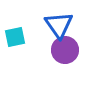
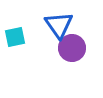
purple circle: moved 7 px right, 2 px up
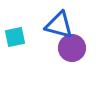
blue triangle: rotated 40 degrees counterclockwise
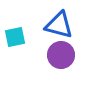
purple circle: moved 11 px left, 7 px down
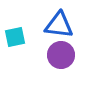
blue triangle: rotated 8 degrees counterclockwise
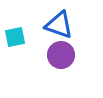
blue triangle: rotated 12 degrees clockwise
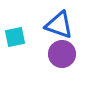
purple circle: moved 1 px right, 1 px up
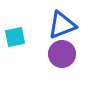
blue triangle: moved 3 px right; rotated 40 degrees counterclockwise
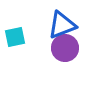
purple circle: moved 3 px right, 6 px up
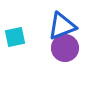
blue triangle: moved 1 px down
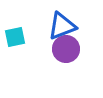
purple circle: moved 1 px right, 1 px down
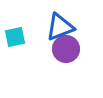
blue triangle: moved 2 px left, 1 px down
